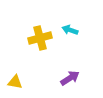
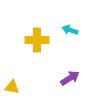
yellow cross: moved 3 px left, 2 px down; rotated 15 degrees clockwise
yellow triangle: moved 3 px left, 5 px down
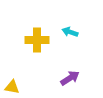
cyan arrow: moved 2 px down
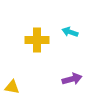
purple arrow: moved 2 px right, 1 px down; rotated 18 degrees clockwise
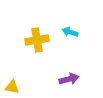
yellow cross: rotated 10 degrees counterclockwise
purple arrow: moved 3 px left
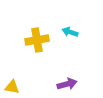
purple arrow: moved 2 px left, 5 px down
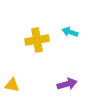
yellow triangle: moved 2 px up
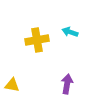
purple arrow: rotated 66 degrees counterclockwise
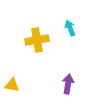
cyan arrow: moved 4 px up; rotated 49 degrees clockwise
purple arrow: moved 1 px right
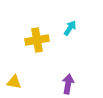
cyan arrow: rotated 56 degrees clockwise
yellow triangle: moved 2 px right, 3 px up
